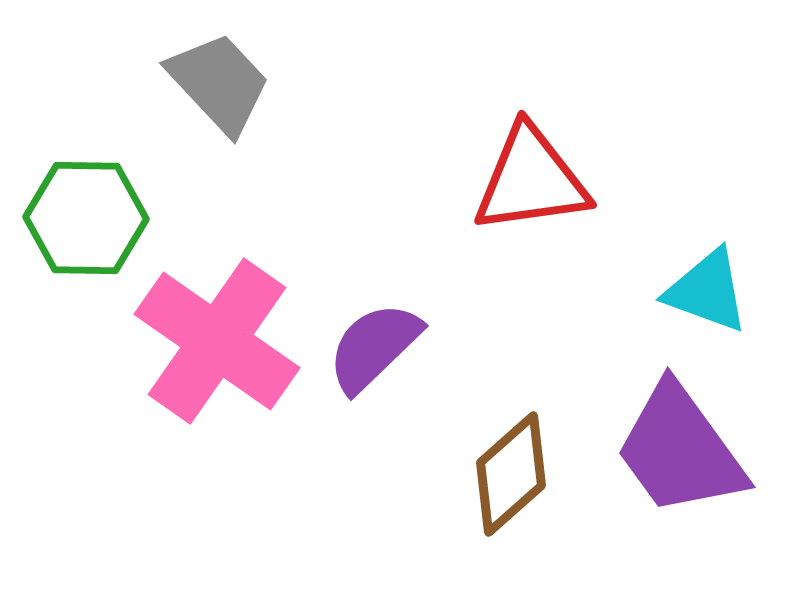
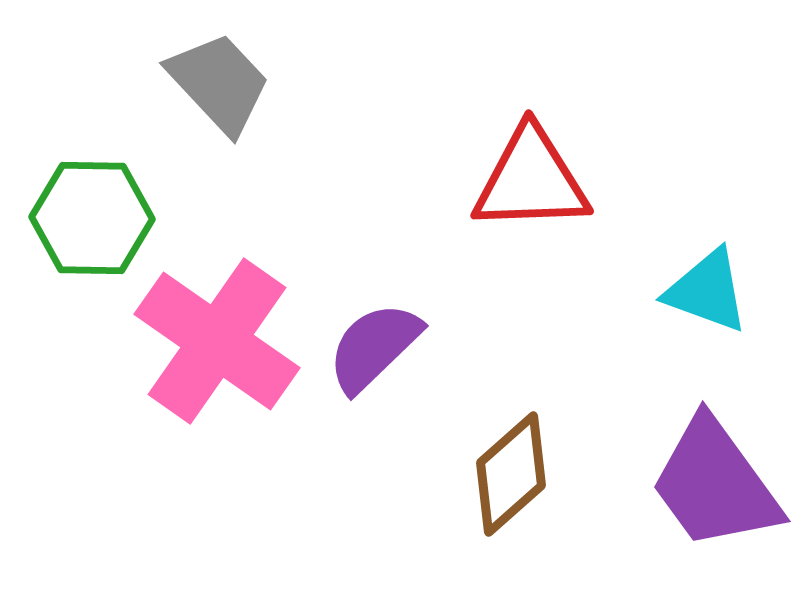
red triangle: rotated 6 degrees clockwise
green hexagon: moved 6 px right
purple trapezoid: moved 35 px right, 34 px down
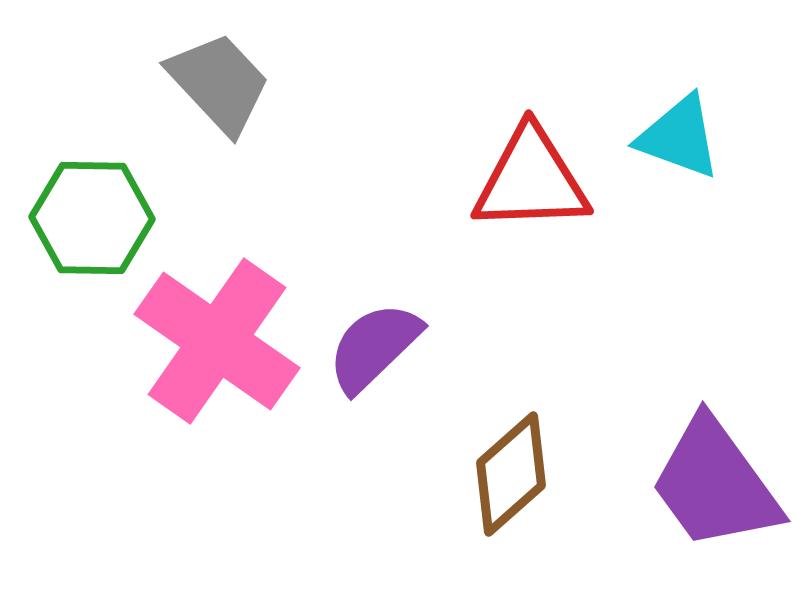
cyan triangle: moved 28 px left, 154 px up
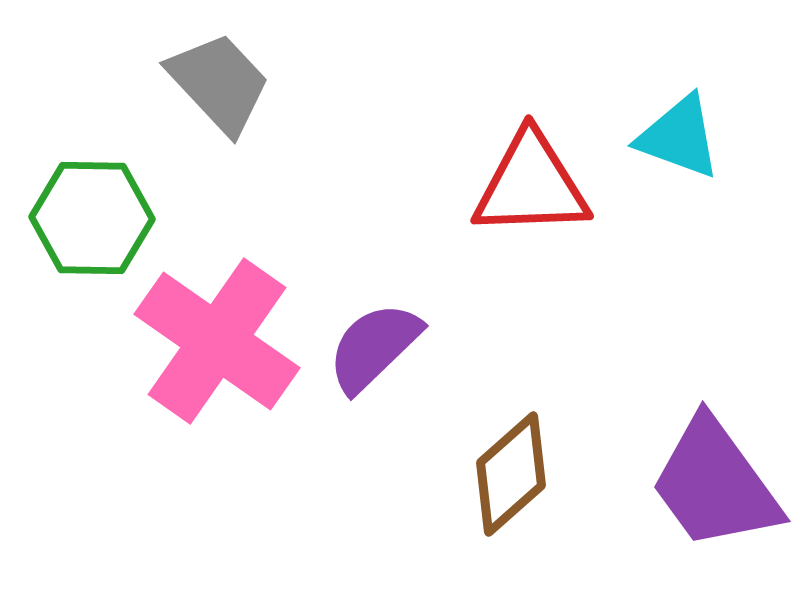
red triangle: moved 5 px down
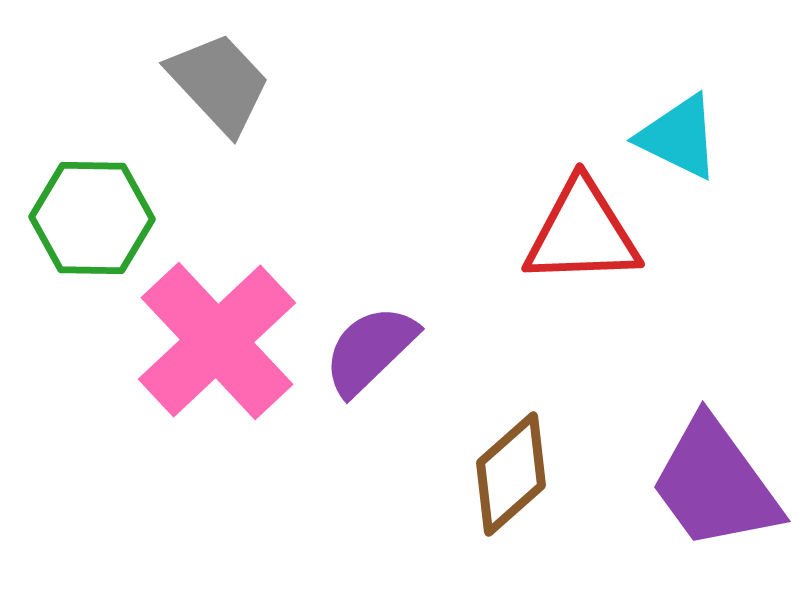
cyan triangle: rotated 6 degrees clockwise
red triangle: moved 51 px right, 48 px down
pink cross: rotated 12 degrees clockwise
purple semicircle: moved 4 px left, 3 px down
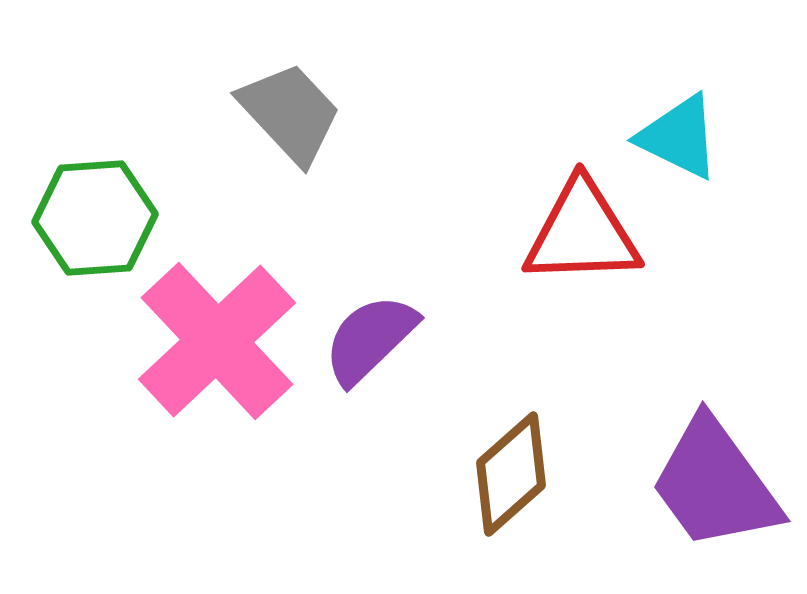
gray trapezoid: moved 71 px right, 30 px down
green hexagon: moved 3 px right; rotated 5 degrees counterclockwise
purple semicircle: moved 11 px up
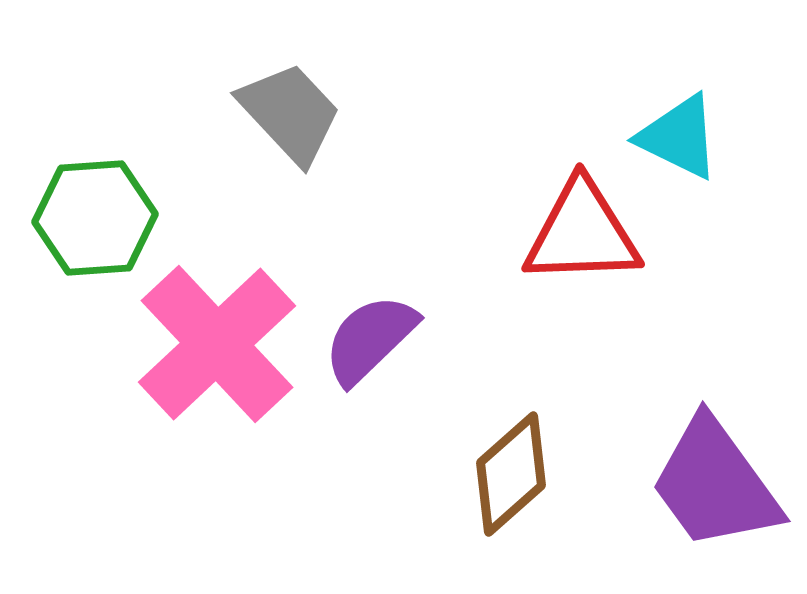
pink cross: moved 3 px down
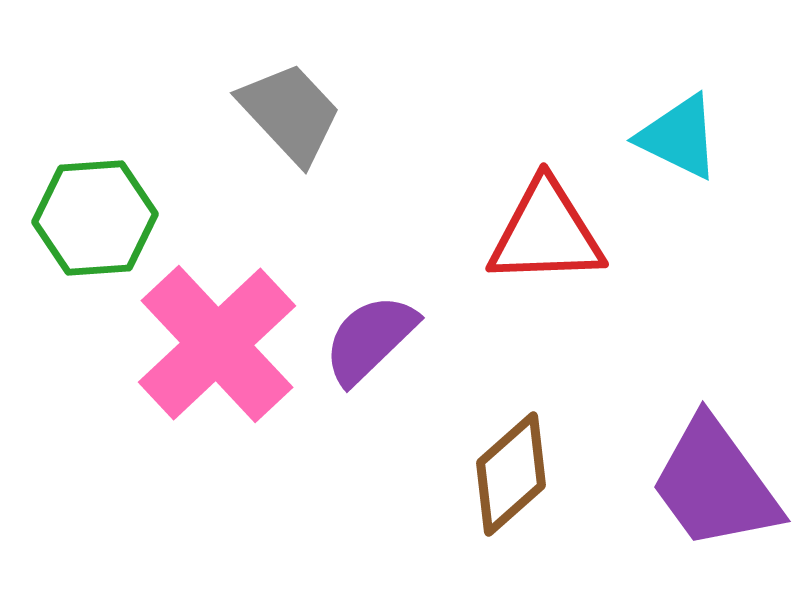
red triangle: moved 36 px left
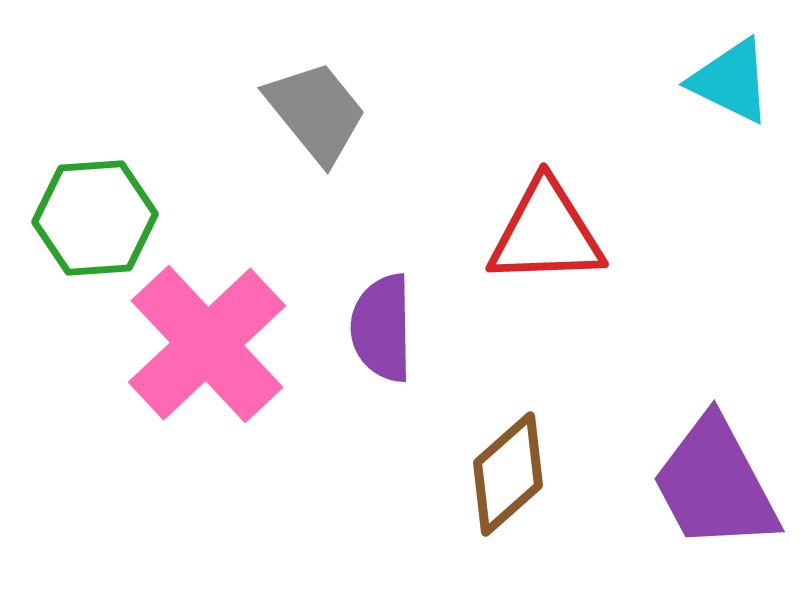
gray trapezoid: moved 26 px right, 1 px up; rotated 4 degrees clockwise
cyan triangle: moved 52 px right, 56 px up
purple semicircle: moved 12 px right, 11 px up; rotated 47 degrees counterclockwise
pink cross: moved 10 px left
brown diamond: moved 3 px left
purple trapezoid: rotated 8 degrees clockwise
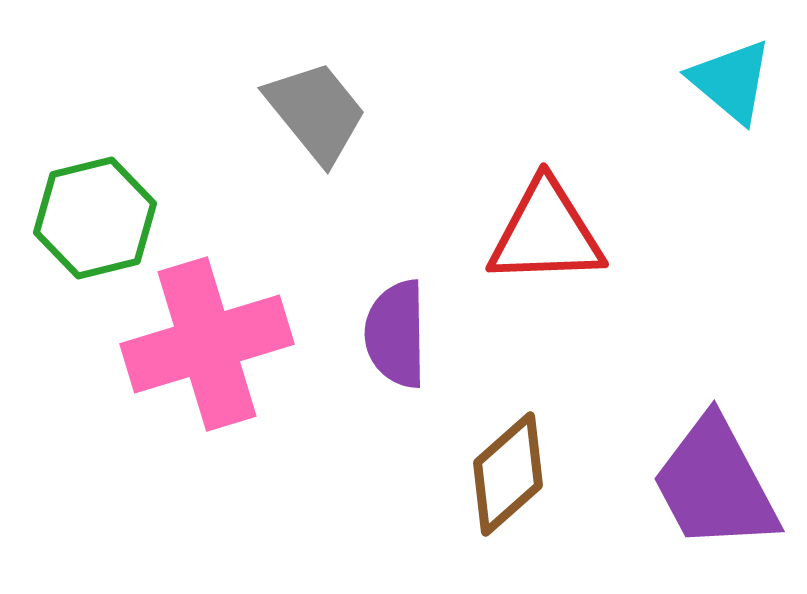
cyan triangle: rotated 14 degrees clockwise
green hexagon: rotated 10 degrees counterclockwise
purple semicircle: moved 14 px right, 6 px down
pink cross: rotated 26 degrees clockwise
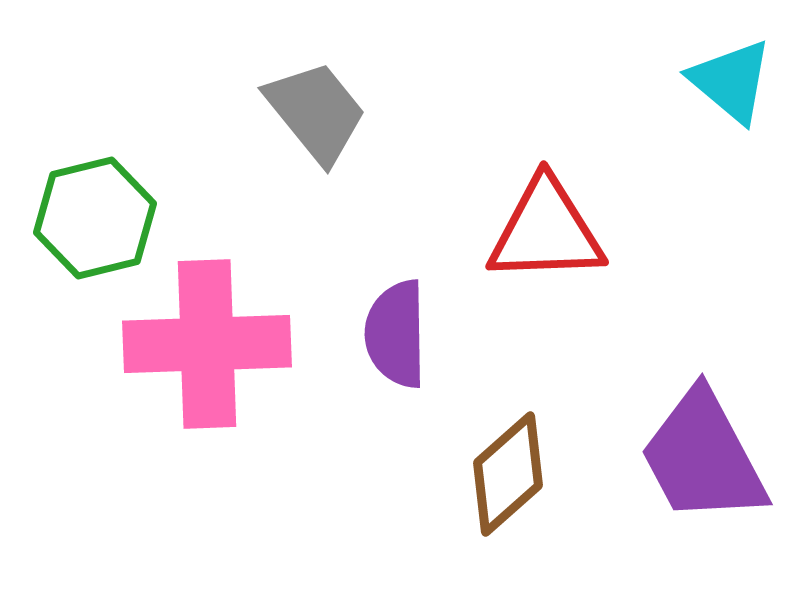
red triangle: moved 2 px up
pink cross: rotated 15 degrees clockwise
purple trapezoid: moved 12 px left, 27 px up
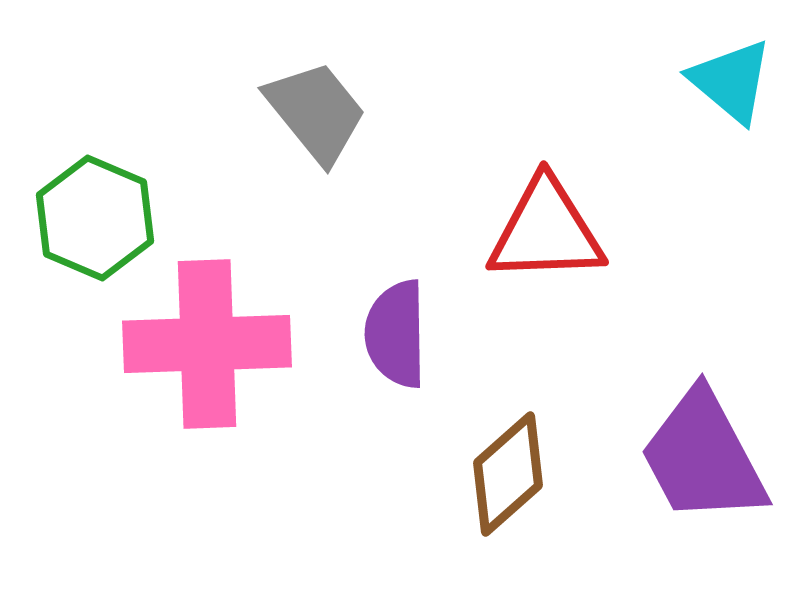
green hexagon: rotated 23 degrees counterclockwise
